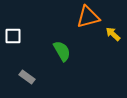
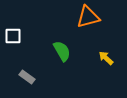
yellow arrow: moved 7 px left, 24 px down
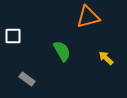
gray rectangle: moved 2 px down
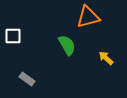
green semicircle: moved 5 px right, 6 px up
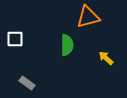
white square: moved 2 px right, 3 px down
green semicircle: rotated 30 degrees clockwise
gray rectangle: moved 4 px down
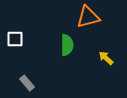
gray rectangle: rotated 14 degrees clockwise
